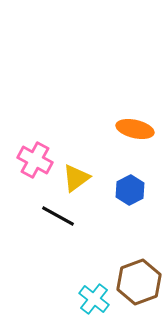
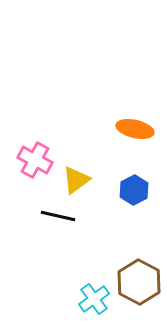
yellow triangle: moved 2 px down
blue hexagon: moved 4 px right
black line: rotated 16 degrees counterclockwise
brown hexagon: rotated 12 degrees counterclockwise
cyan cross: rotated 16 degrees clockwise
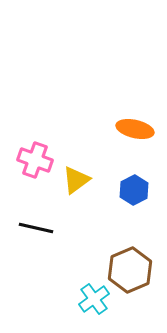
pink cross: rotated 8 degrees counterclockwise
black line: moved 22 px left, 12 px down
brown hexagon: moved 9 px left, 12 px up; rotated 9 degrees clockwise
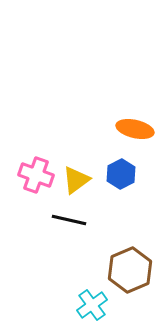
pink cross: moved 1 px right, 15 px down
blue hexagon: moved 13 px left, 16 px up
black line: moved 33 px right, 8 px up
cyan cross: moved 2 px left, 6 px down
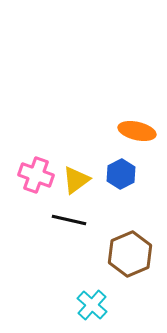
orange ellipse: moved 2 px right, 2 px down
brown hexagon: moved 16 px up
cyan cross: rotated 12 degrees counterclockwise
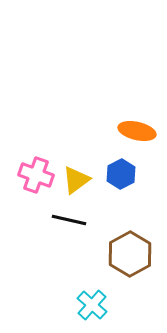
brown hexagon: rotated 6 degrees counterclockwise
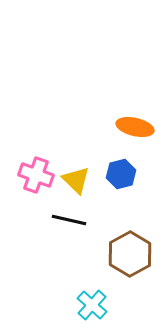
orange ellipse: moved 2 px left, 4 px up
blue hexagon: rotated 12 degrees clockwise
yellow triangle: rotated 40 degrees counterclockwise
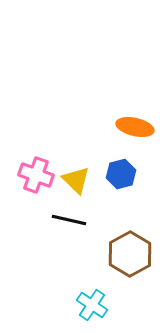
cyan cross: rotated 8 degrees counterclockwise
